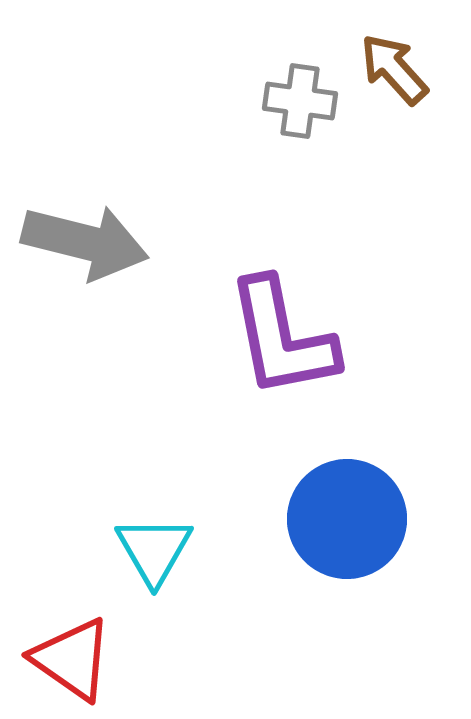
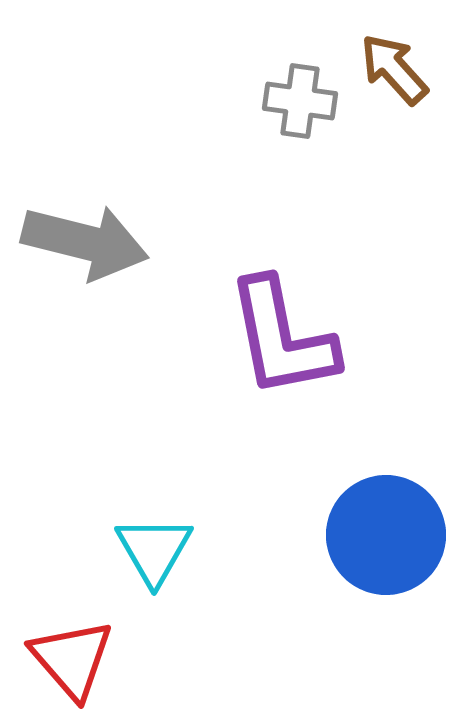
blue circle: moved 39 px right, 16 px down
red triangle: rotated 14 degrees clockwise
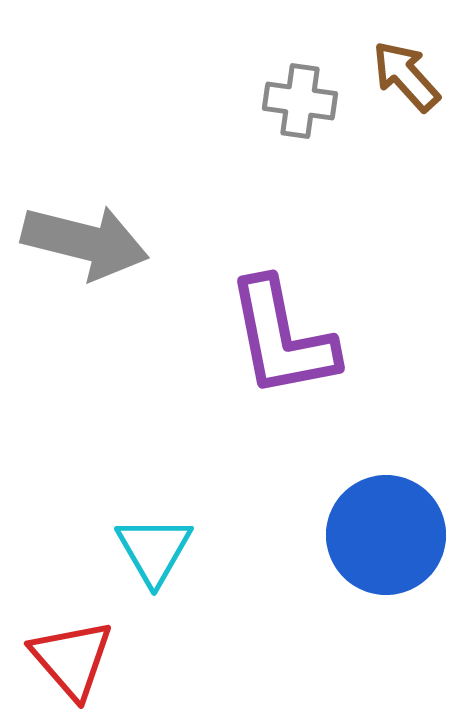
brown arrow: moved 12 px right, 7 px down
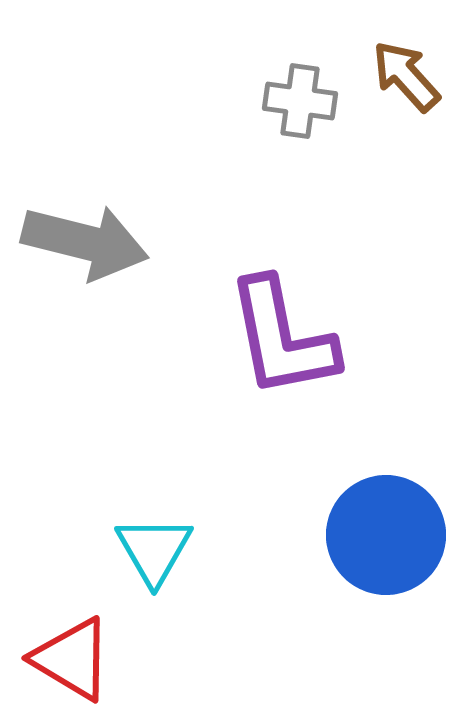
red triangle: rotated 18 degrees counterclockwise
